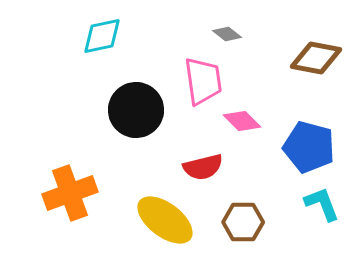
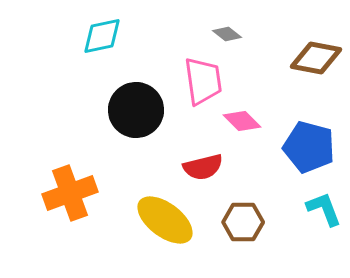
cyan L-shape: moved 2 px right, 5 px down
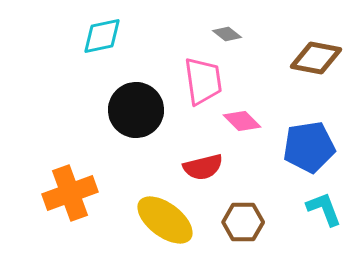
blue pentagon: rotated 24 degrees counterclockwise
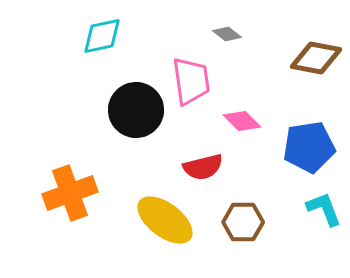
pink trapezoid: moved 12 px left
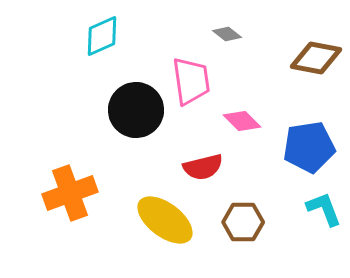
cyan diamond: rotated 12 degrees counterclockwise
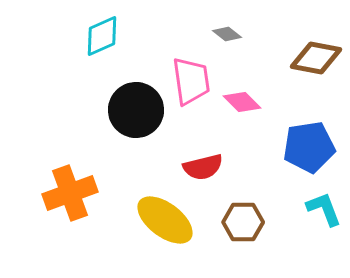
pink diamond: moved 19 px up
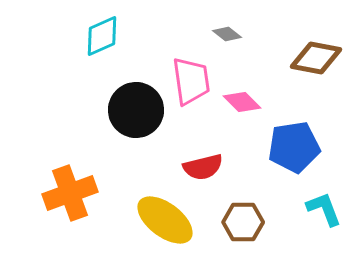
blue pentagon: moved 15 px left
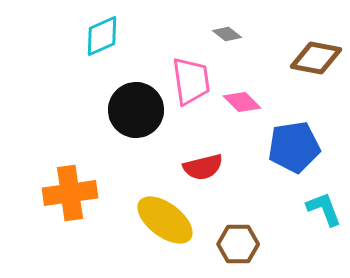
orange cross: rotated 12 degrees clockwise
brown hexagon: moved 5 px left, 22 px down
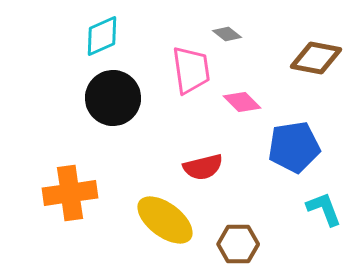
pink trapezoid: moved 11 px up
black circle: moved 23 px left, 12 px up
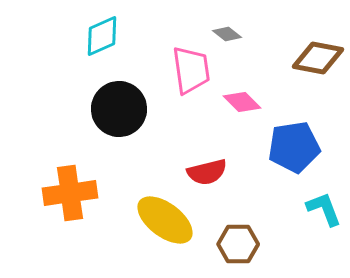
brown diamond: moved 2 px right
black circle: moved 6 px right, 11 px down
red semicircle: moved 4 px right, 5 px down
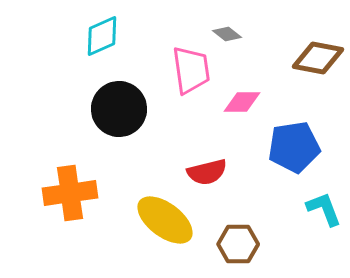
pink diamond: rotated 45 degrees counterclockwise
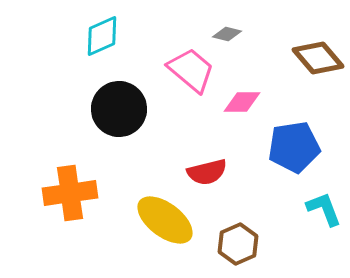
gray diamond: rotated 24 degrees counterclockwise
brown diamond: rotated 39 degrees clockwise
pink trapezoid: rotated 42 degrees counterclockwise
brown hexagon: rotated 24 degrees counterclockwise
